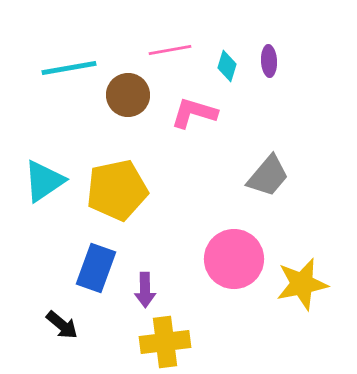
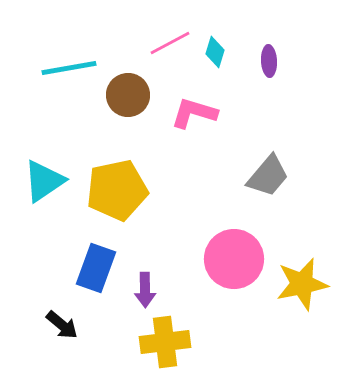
pink line: moved 7 px up; rotated 18 degrees counterclockwise
cyan diamond: moved 12 px left, 14 px up
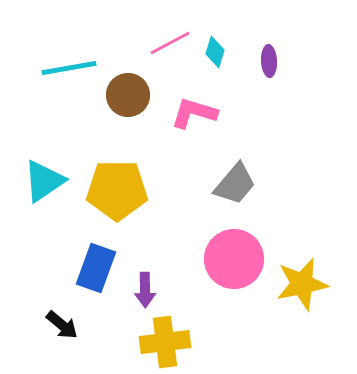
gray trapezoid: moved 33 px left, 8 px down
yellow pentagon: rotated 12 degrees clockwise
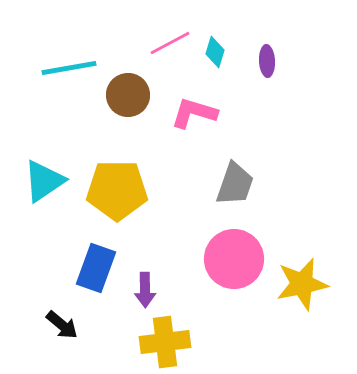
purple ellipse: moved 2 px left
gray trapezoid: rotated 21 degrees counterclockwise
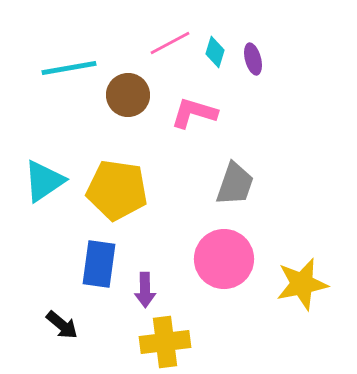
purple ellipse: moved 14 px left, 2 px up; rotated 12 degrees counterclockwise
yellow pentagon: rotated 8 degrees clockwise
pink circle: moved 10 px left
blue rectangle: moved 3 px right, 4 px up; rotated 12 degrees counterclockwise
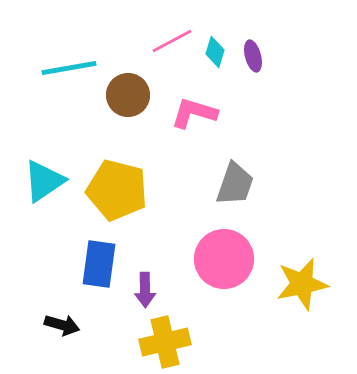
pink line: moved 2 px right, 2 px up
purple ellipse: moved 3 px up
yellow pentagon: rotated 6 degrees clockwise
black arrow: rotated 24 degrees counterclockwise
yellow cross: rotated 6 degrees counterclockwise
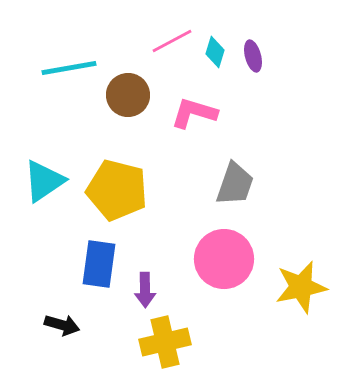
yellow star: moved 1 px left, 3 px down
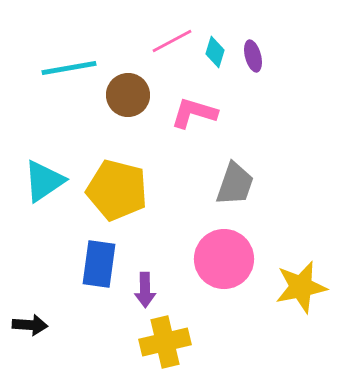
black arrow: moved 32 px left; rotated 12 degrees counterclockwise
